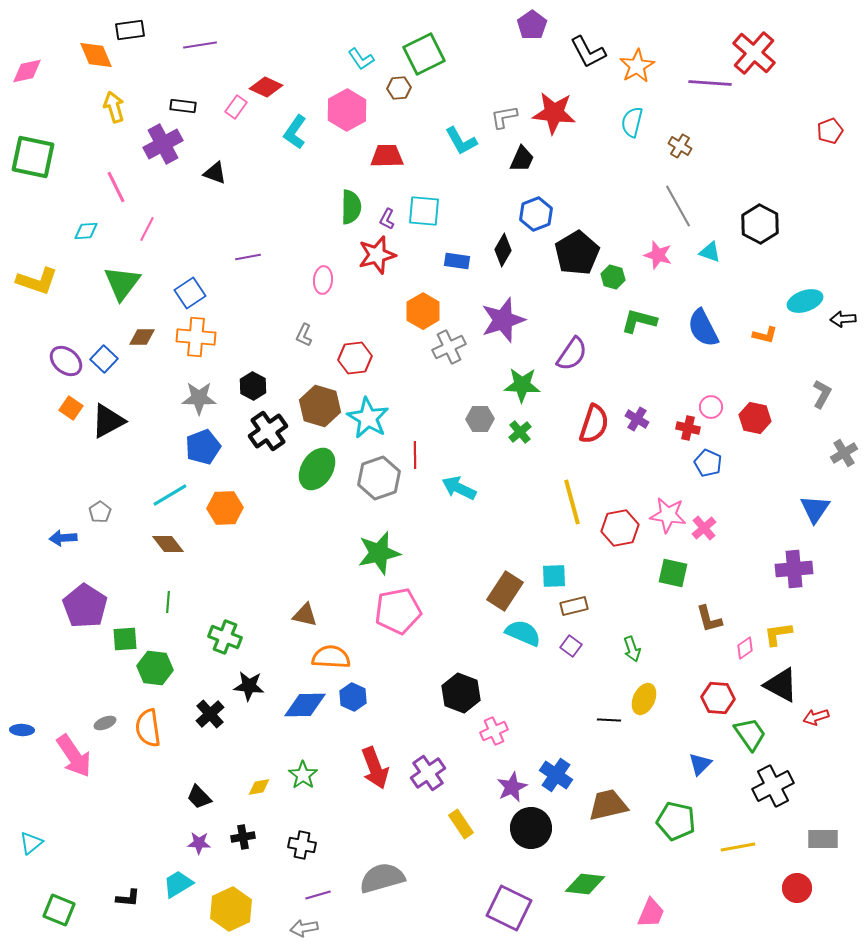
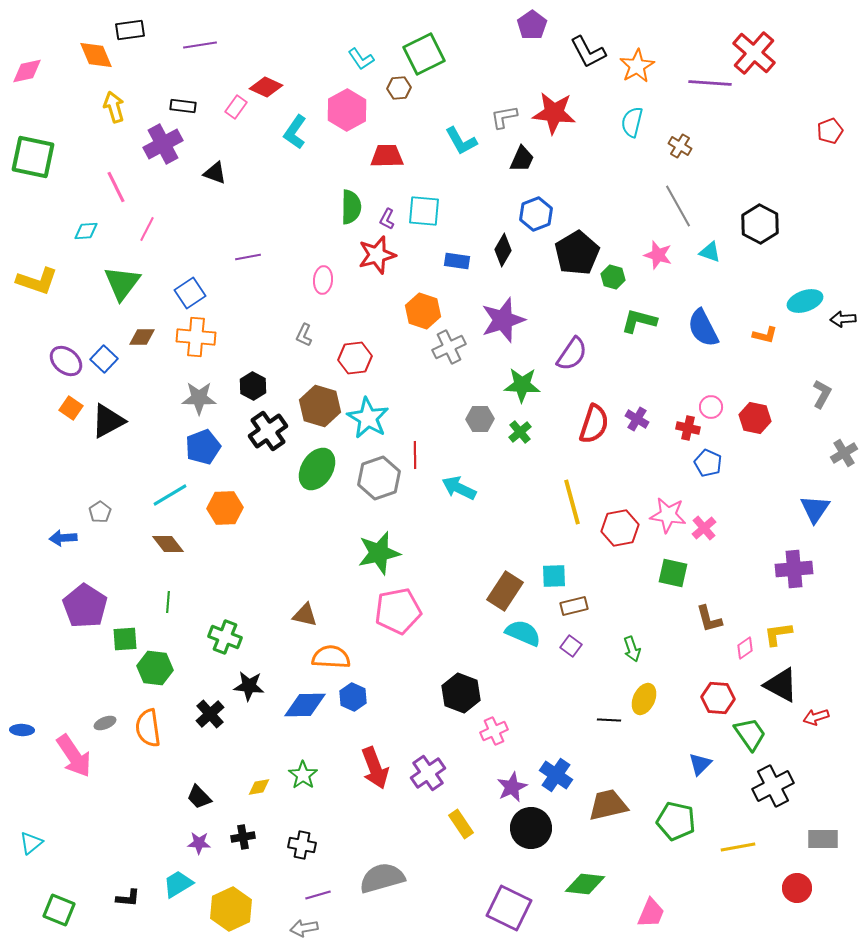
orange hexagon at (423, 311): rotated 12 degrees counterclockwise
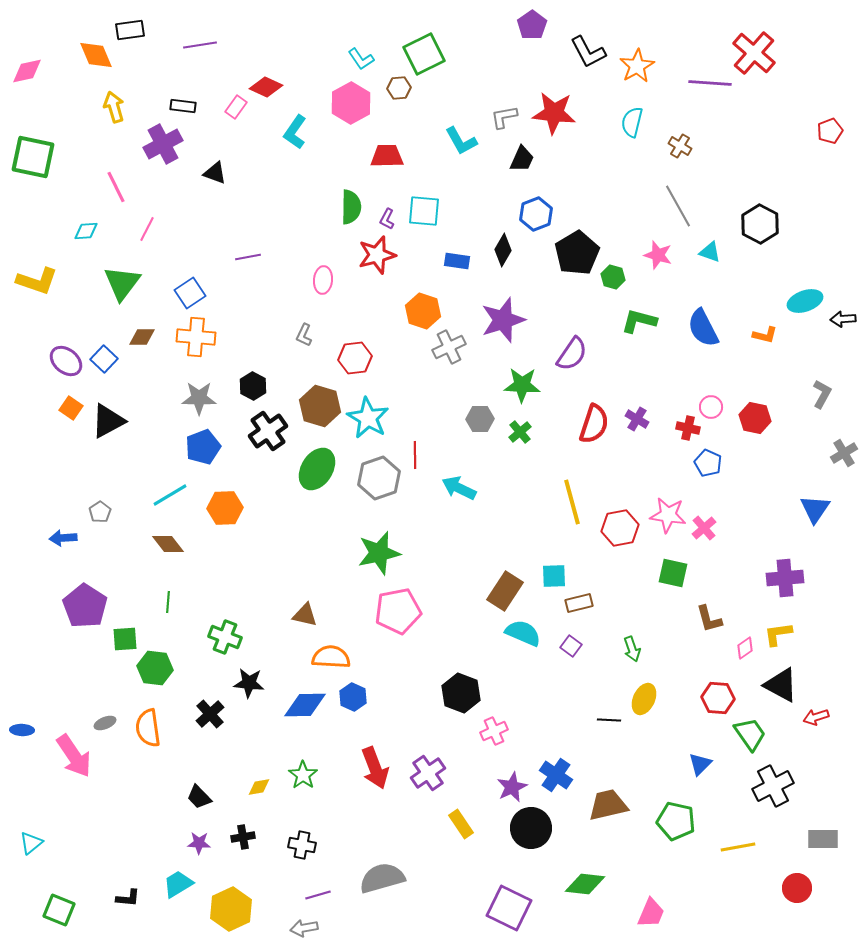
pink hexagon at (347, 110): moved 4 px right, 7 px up
purple cross at (794, 569): moved 9 px left, 9 px down
brown rectangle at (574, 606): moved 5 px right, 3 px up
black star at (249, 686): moved 3 px up
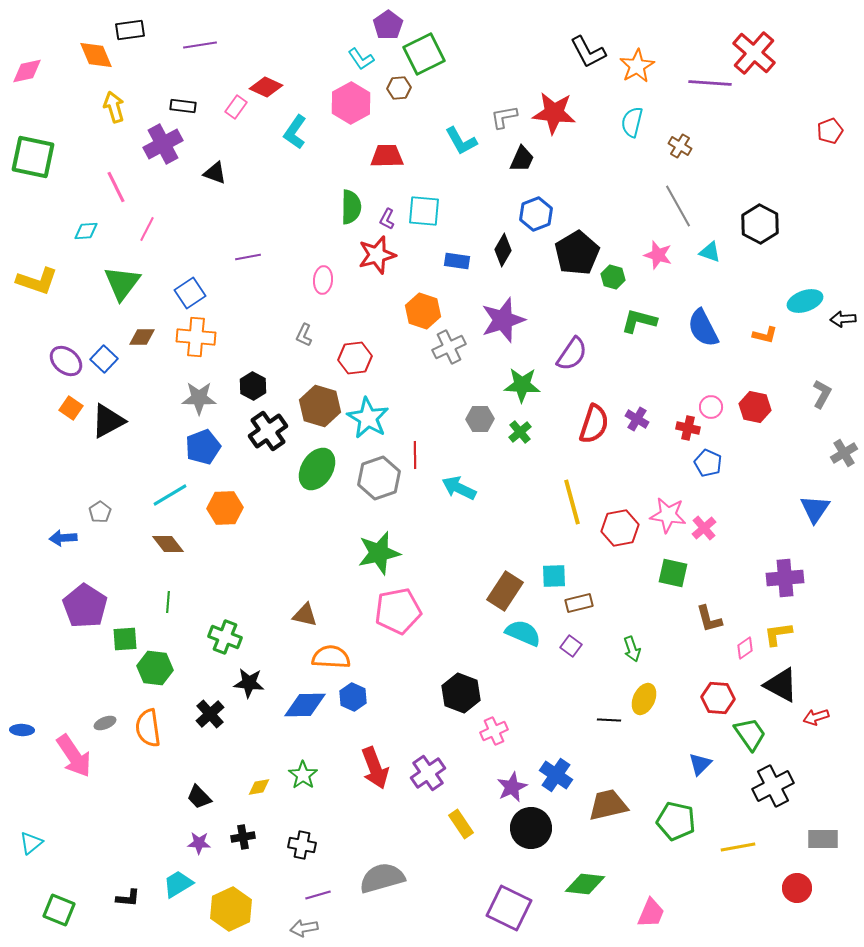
purple pentagon at (532, 25): moved 144 px left
red hexagon at (755, 418): moved 11 px up
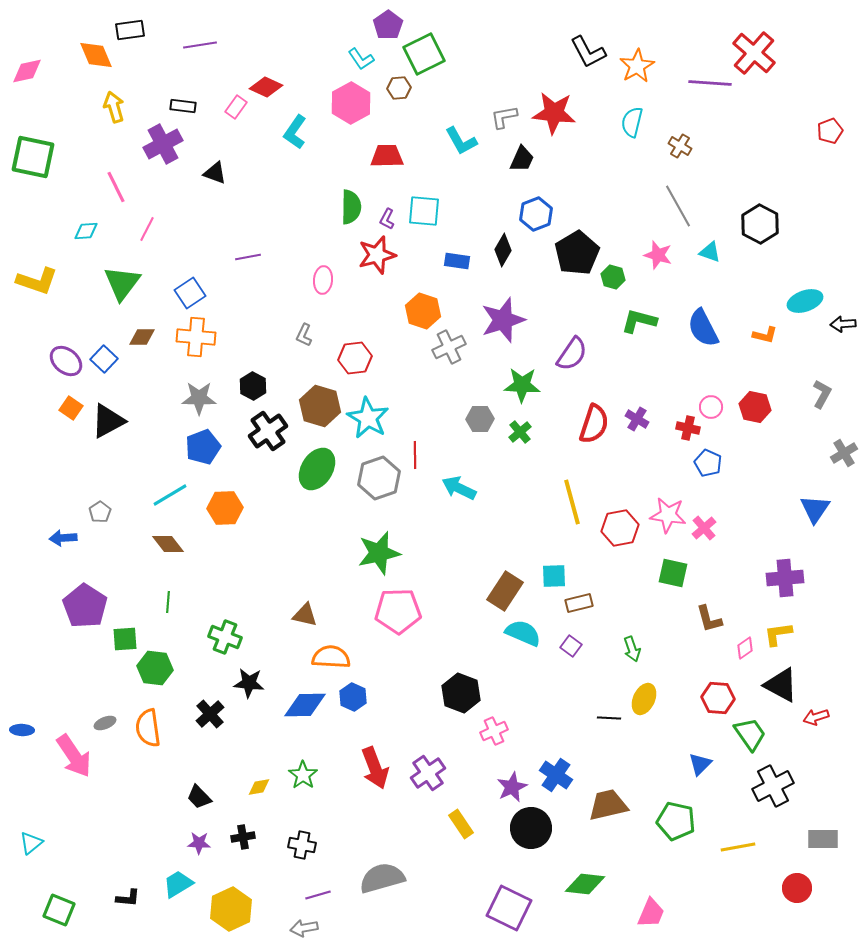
black arrow at (843, 319): moved 5 px down
pink pentagon at (398, 611): rotated 9 degrees clockwise
black line at (609, 720): moved 2 px up
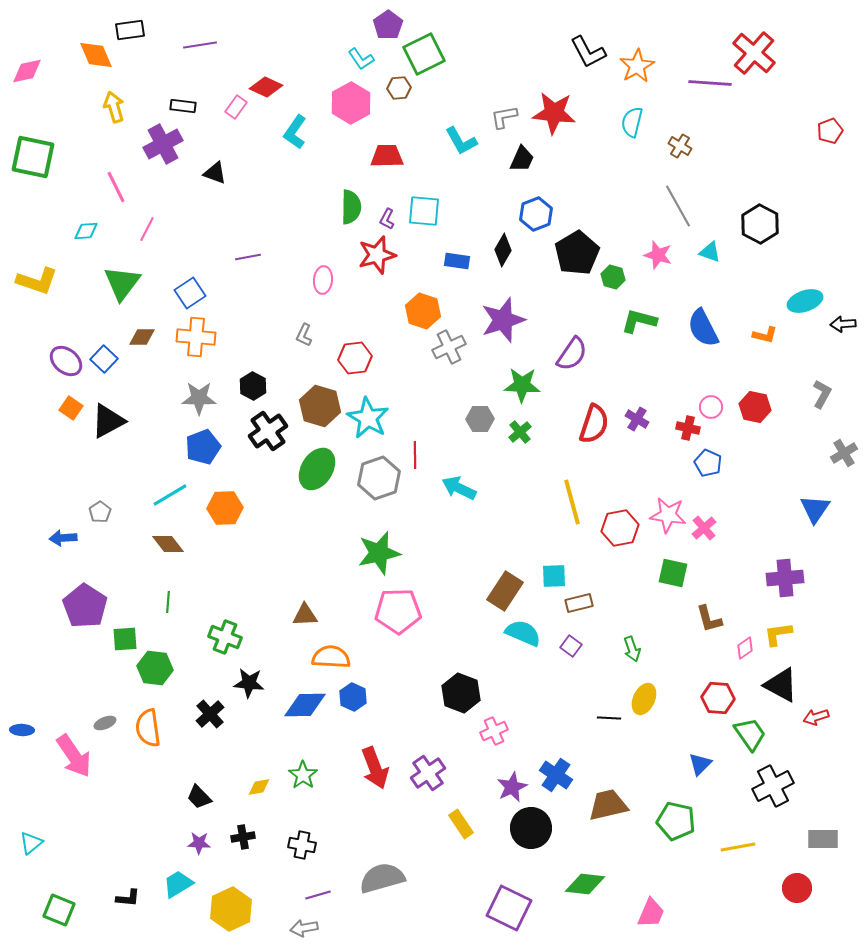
brown triangle at (305, 615): rotated 16 degrees counterclockwise
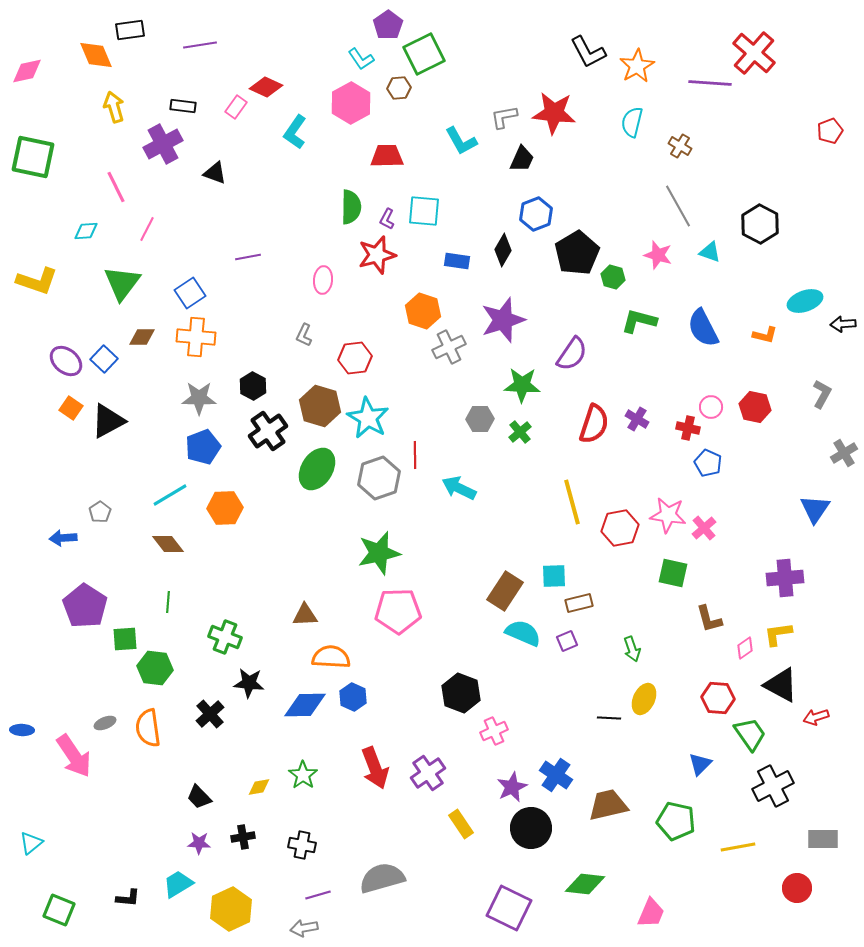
purple square at (571, 646): moved 4 px left, 5 px up; rotated 30 degrees clockwise
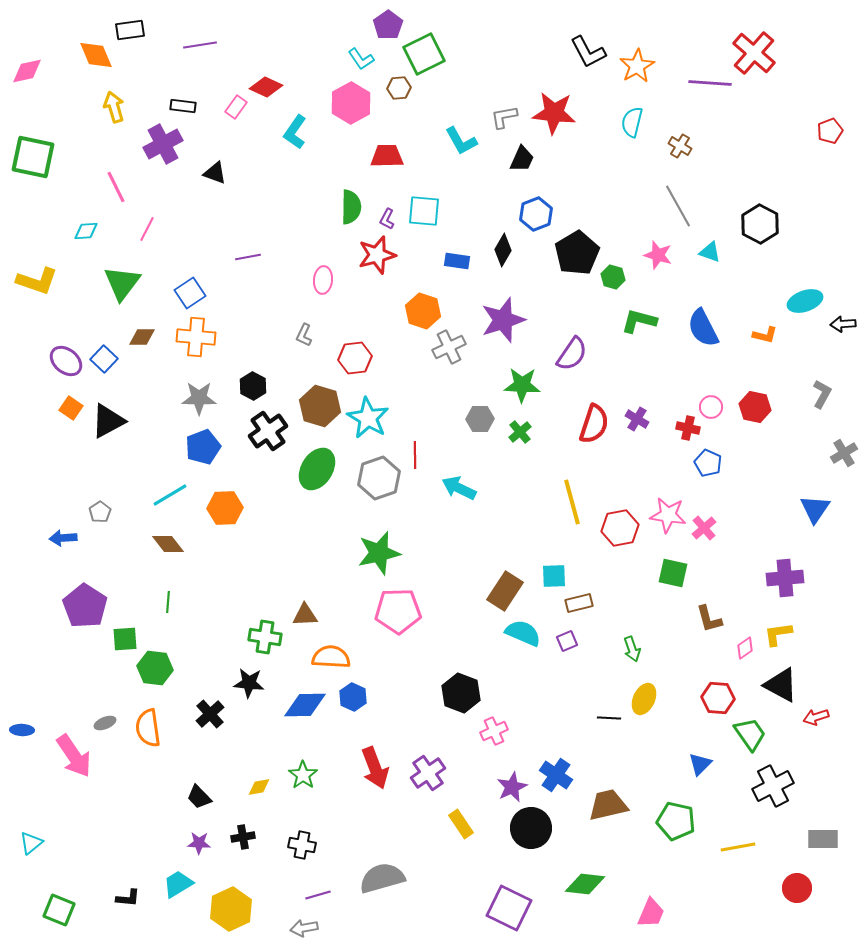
green cross at (225, 637): moved 40 px right; rotated 12 degrees counterclockwise
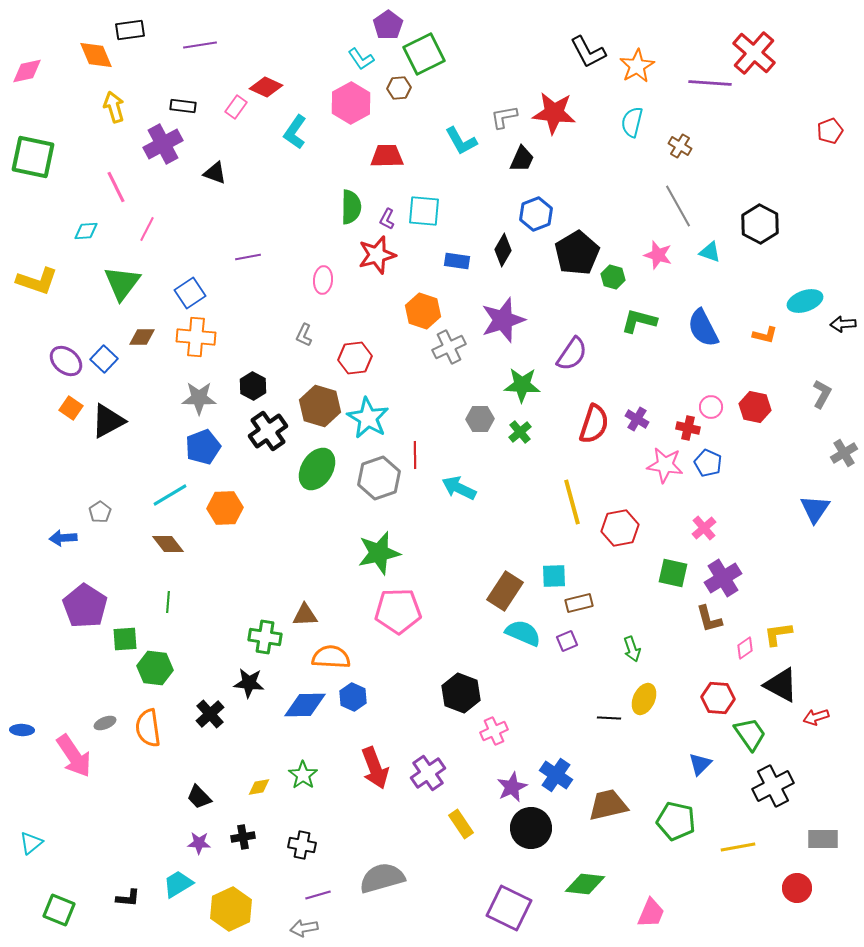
pink star at (668, 515): moved 3 px left, 50 px up
purple cross at (785, 578): moved 62 px left; rotated 27 degrees counterclockwise
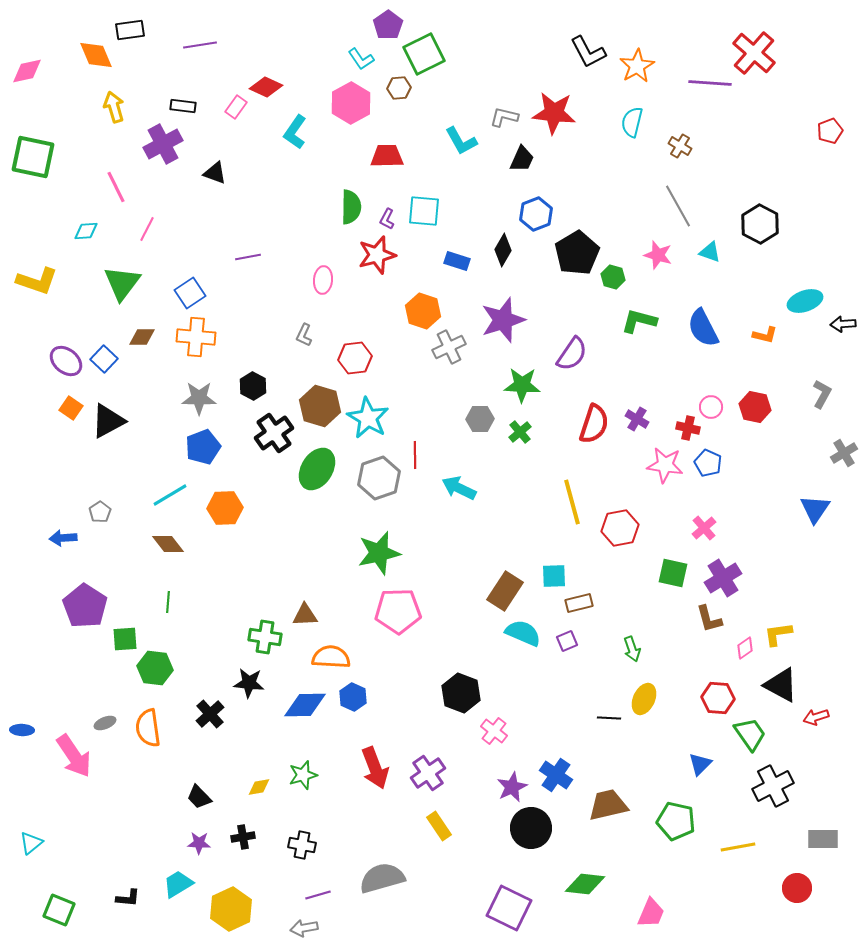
gray L-shape at (504, 117): rotated 24 degrees clockwise
blue rectangle at (457, 261): rotated 10 degrees clockwise
black cross at (268, 431): moved 6 px right, 2 px down
pink cross at (494, 731): rotated 28 degrees counterclockwise
green star at (303, 775): rotated 20 degrees clockwise
yellow rectangle at (461, 824): moved 22 px left, 2 px down
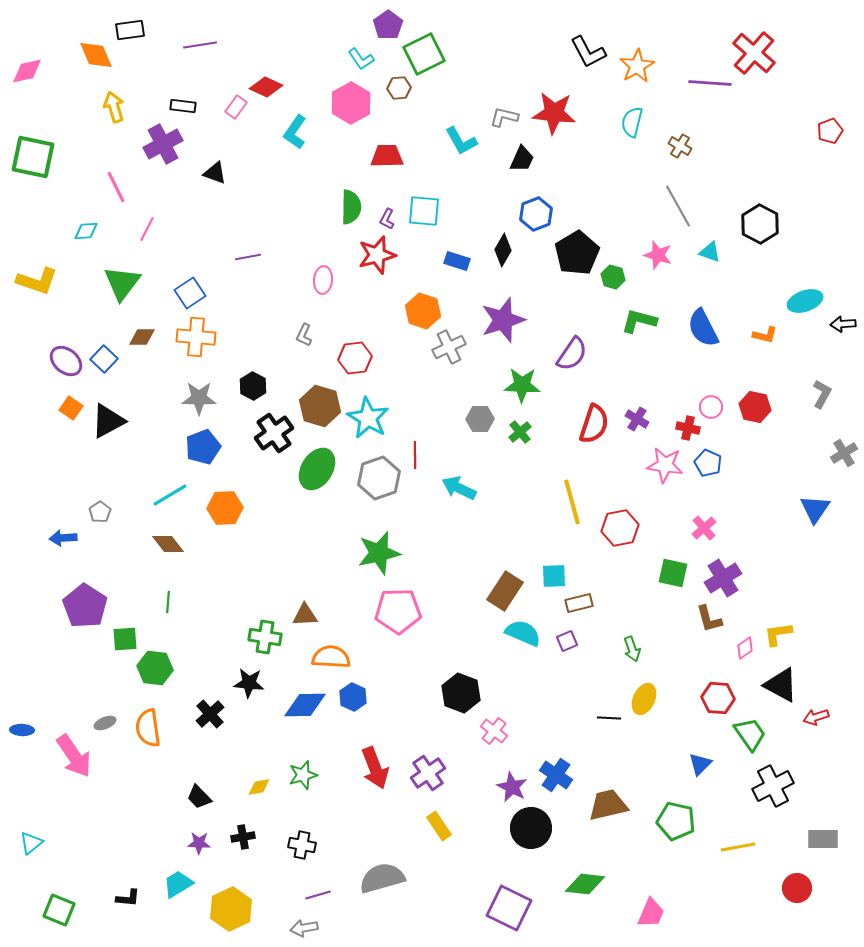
purple star at (512, 787): rotated 20 degrees counterclockwise
